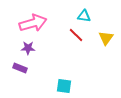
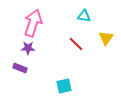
pink arrow: rotated 56 degrees counterclockwise
red line: moved 9 px down
cyan square: rotated 21 degrees counterclockwise
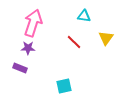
red line: moved 2 px left, 2 px up
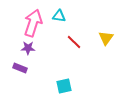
cyan triangle: moved 25 px left
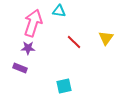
cyan triangle: moved 5 px up
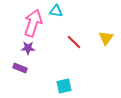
cyan triangle: moved 3 px left
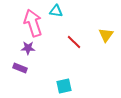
pink arrow: rotated 36 degrees counterclockwise
yellow triangle: moved 3 px up
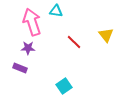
pink arrow: moved 1 px left, 1 px up
yellow triangle: rotated 14 degrees counterclockwise
cyan square: rotated 21 degrees counterclockwise
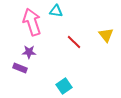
purple star: moved 1 px right, 4 px down
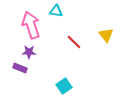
pink arrow: moved 1 px left, 3 px down
